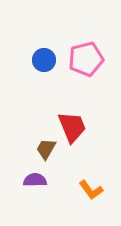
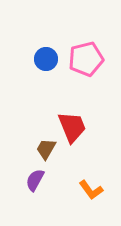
blue circle: moved 2 px right, 1 px up
purple semicircle: rotated 60 degrees counterclockwise
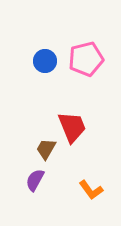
blue circle: moved 1 px left, 2 px down
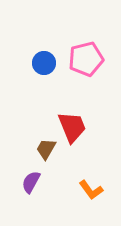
blue circle: moved 1 px left, 2 px down
purple semicircle: moved 4 px left, 2 px down
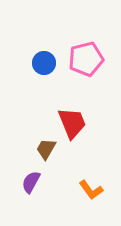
red trapezoid: moved 4 px up
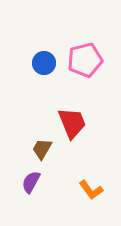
pink pentagon: moved 1 px left, 1 px down
brown trapezoid: moved 4 px left
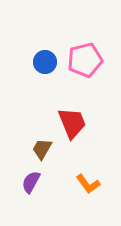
blue circle: moved 1 px right, 1 px up
orange L-shape: moved 3 px left, 6 px up
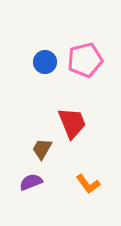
purple semicircle: rotated 40 degrees clockwise
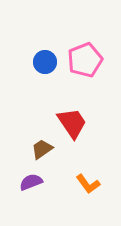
pink pentagon: rotated 8 degrees counterclockwise
red trapezoid: rotated 12 degrees counterclockwise
brown trapezoid: rotated 25 degrees clockwise
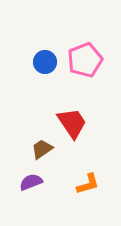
orange L-shape: rotated 70 degrees counterclockwise
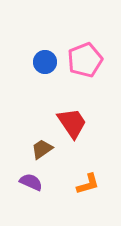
purple semicircle: rotated 45 degrees clockwise
